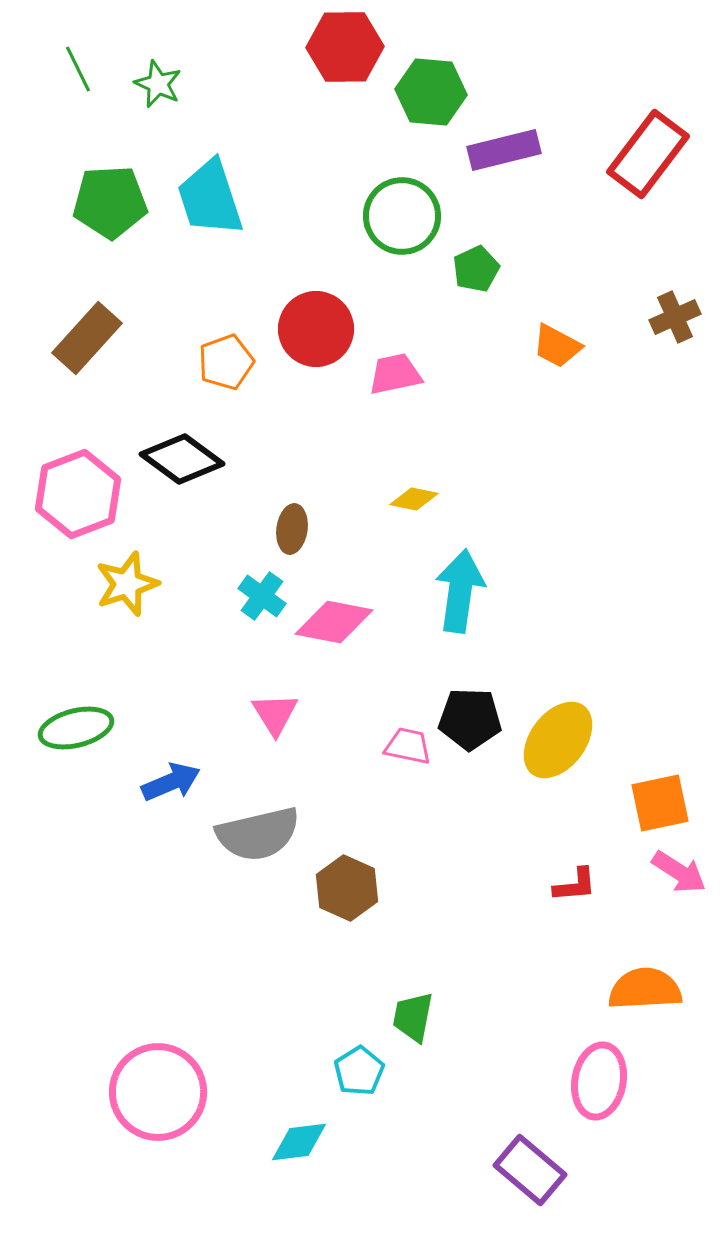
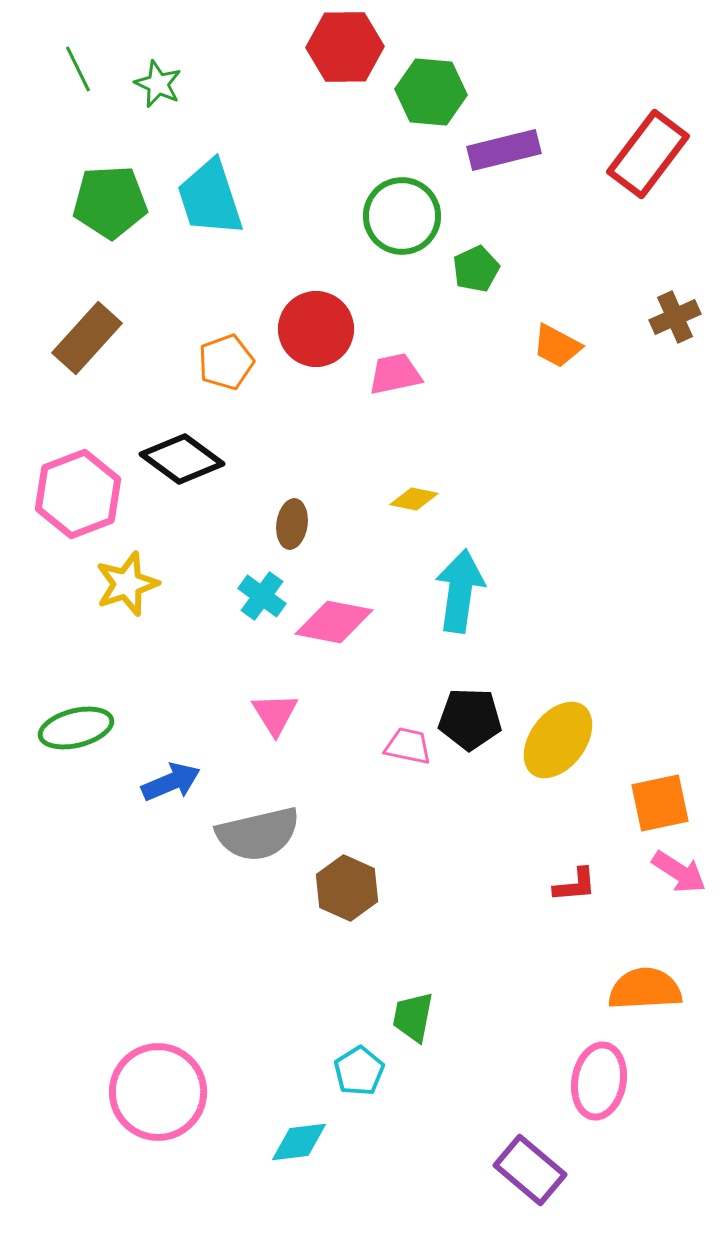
brown ellipse at (292, 529): moved 5 px up
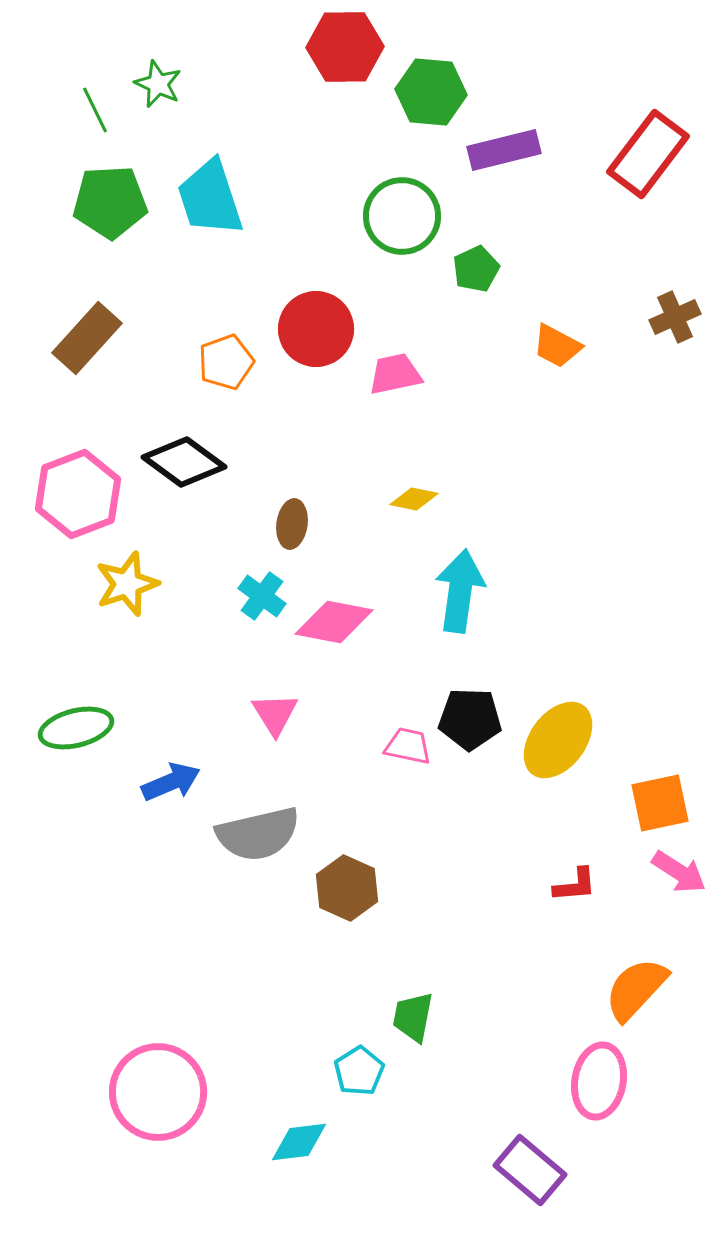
green line at (78, 69): moved 17 px right, 41 px down
black diamond at (182, 459): moved 2 px right, 3 px down
orange semicircle at (645, 989): moved 9 px left; rotated 44 degrees counterclockwise
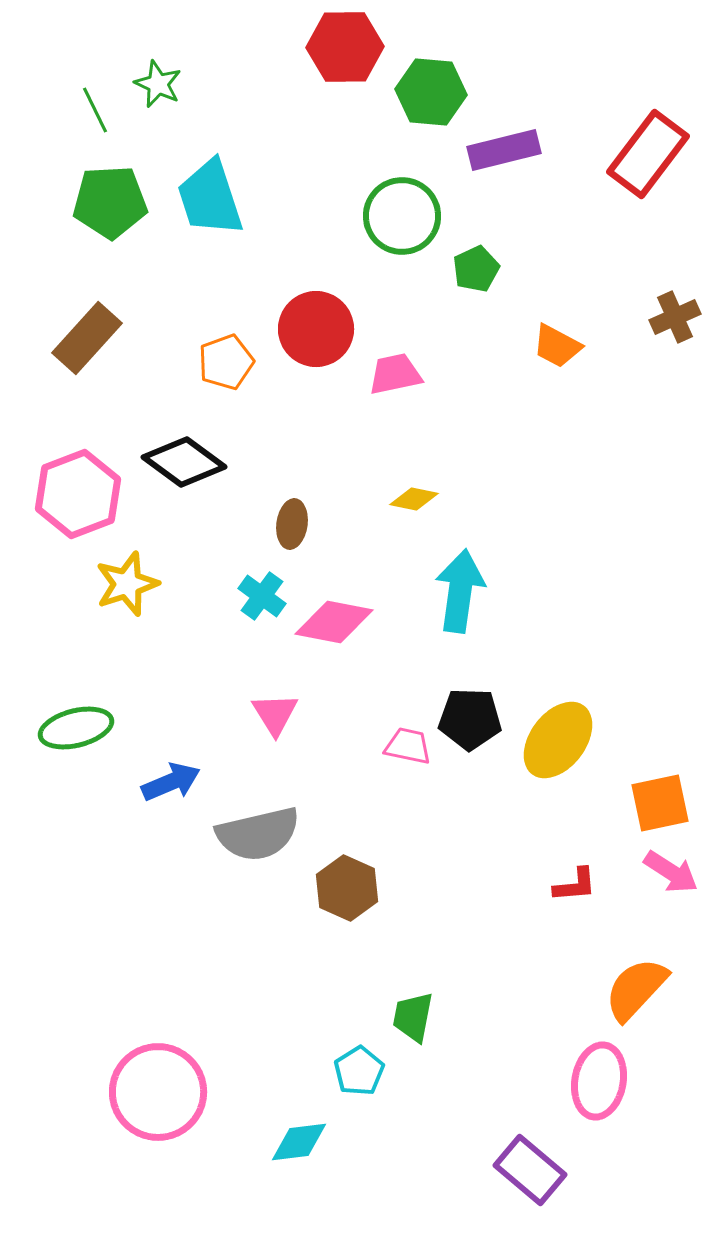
pink arrow at (679, 872): moved 8 px left
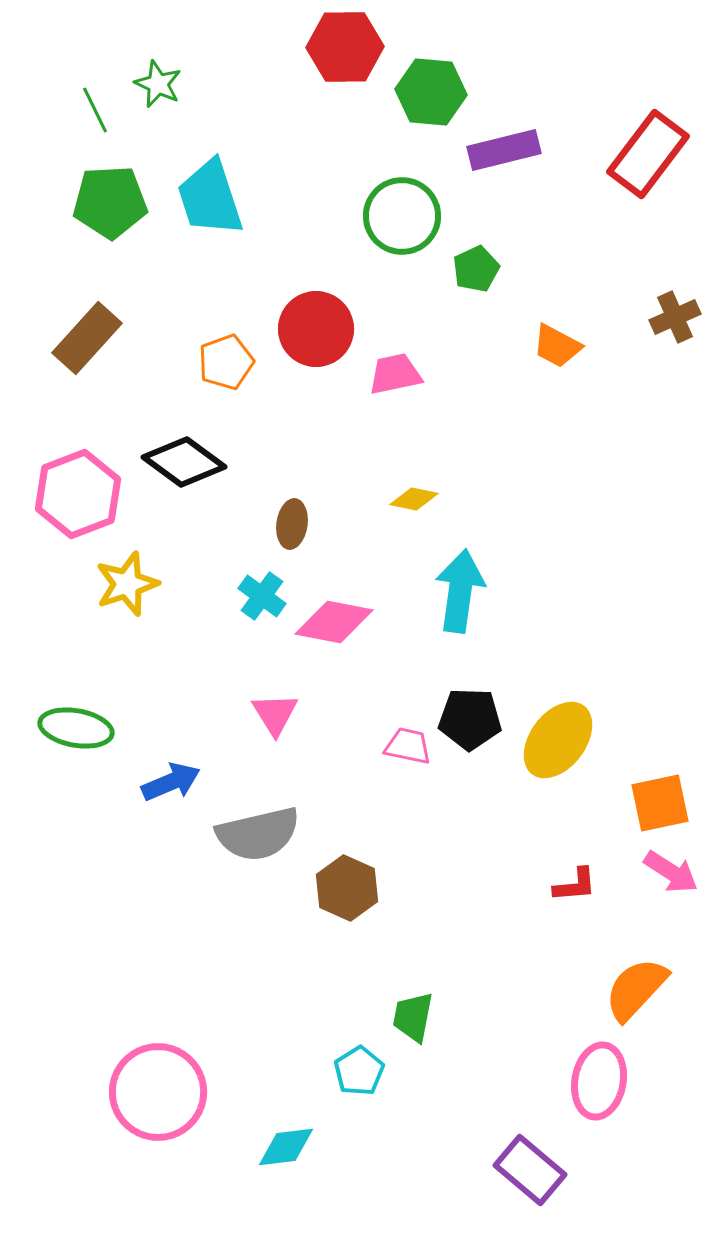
green ellipse at (76, 728): rotated 24 degrees clockwise
cyan diamond at (299, 1142): moved 13 px left, 5 px down
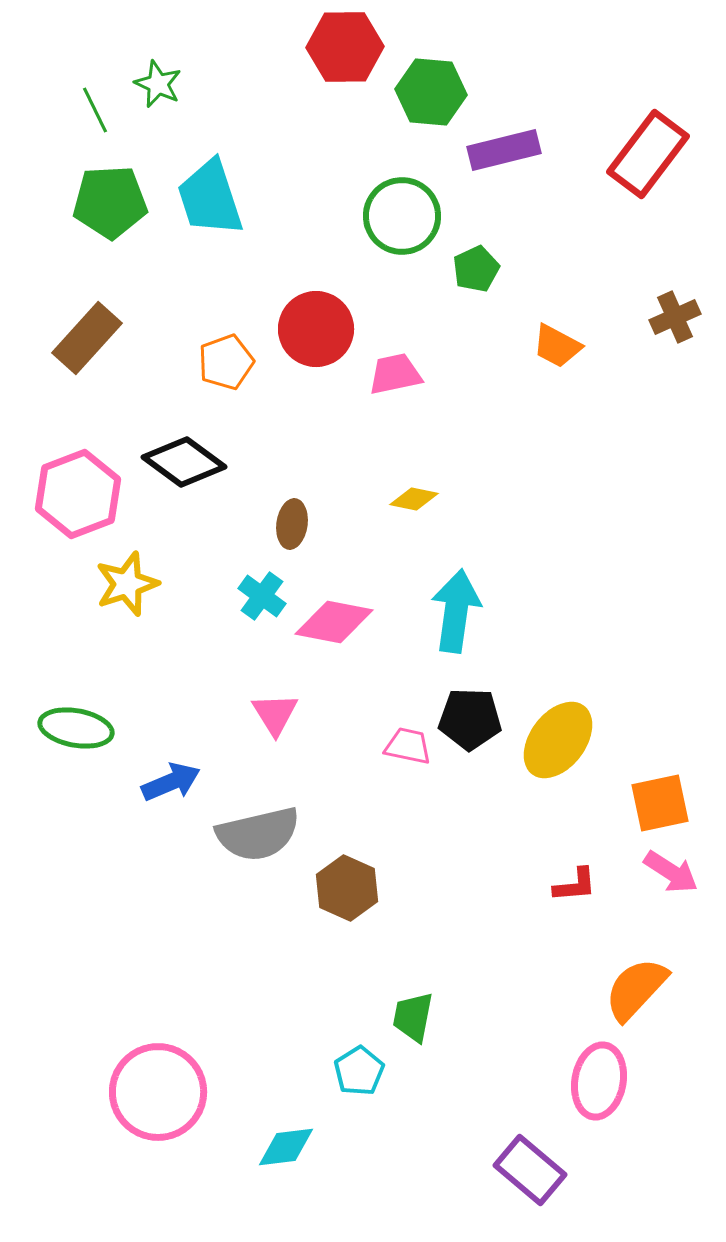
cyan arrow at (460, 591): moved 4 px left, 20 px down
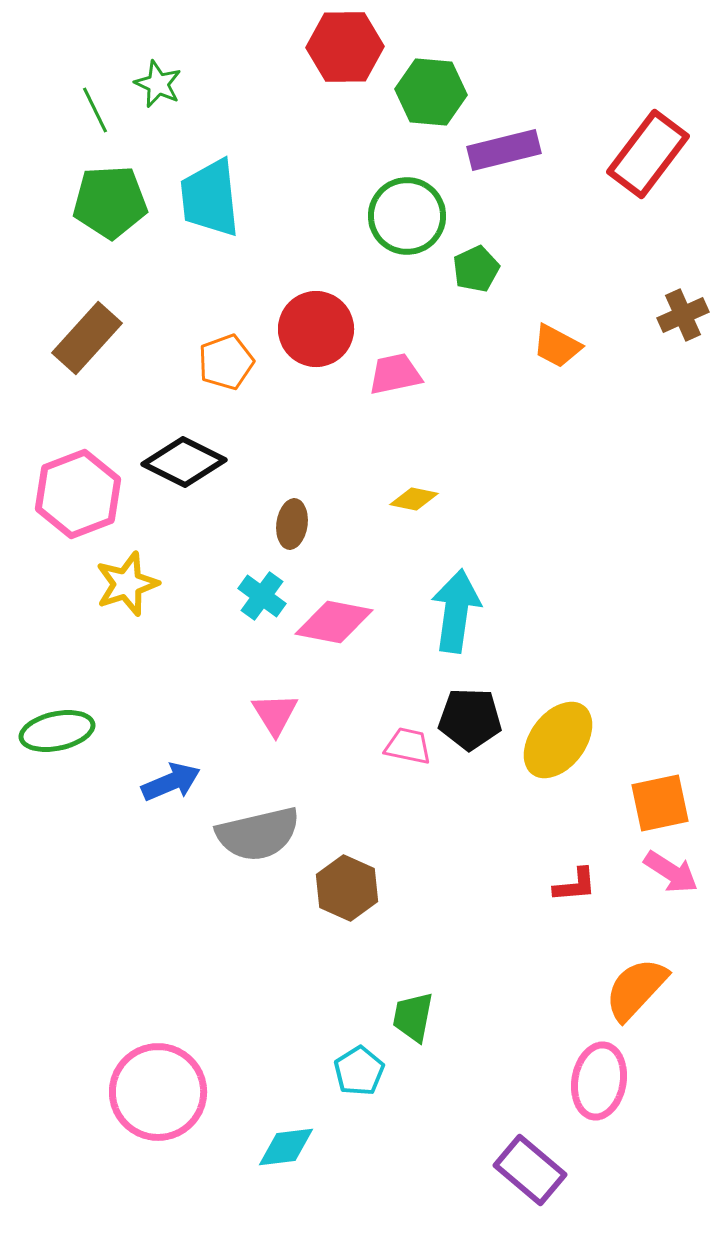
cyan trapezoid at (210, 198): rotated 12 degrees clockwise
green circle at (402, 216): moved 5 px right
brown cross at (675, 317): moved 8 px right, 2 px up
black diamond at (184, 462): rotated 10 degrees counterclockwise
green ellipse at (76, 728): moved 19 px left, 3 px down; rotated 22 degrees counterclockwise
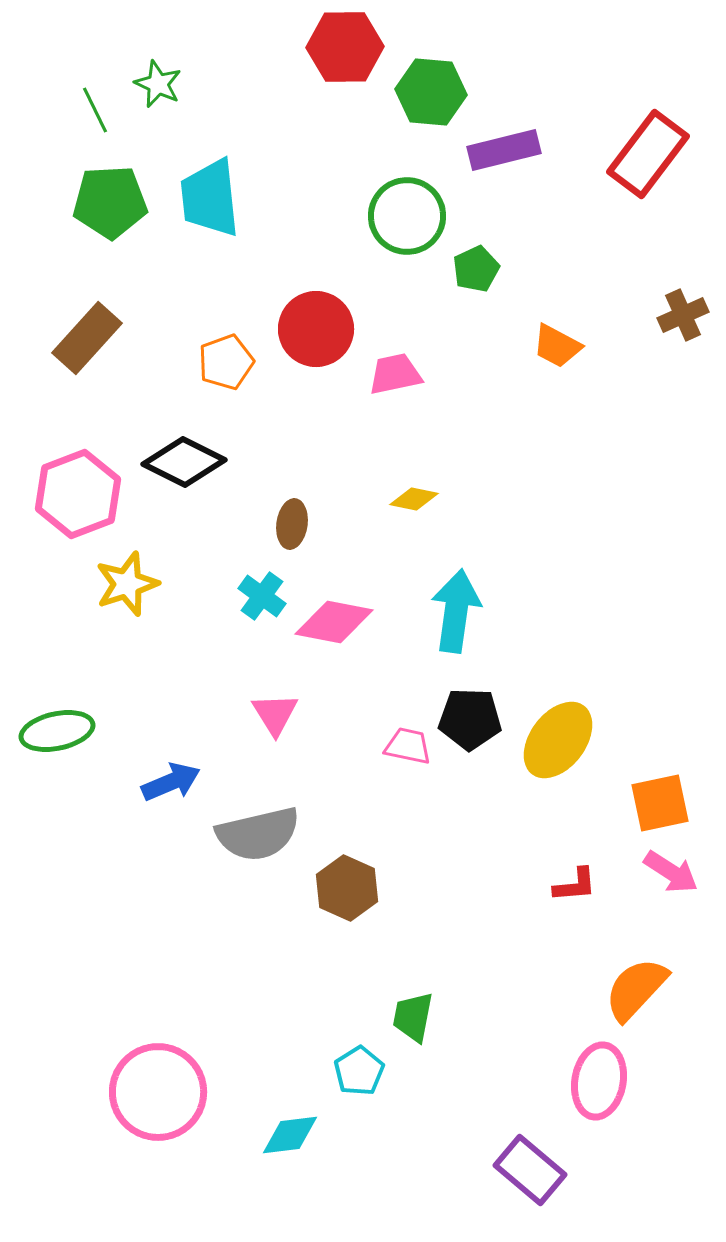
cyan diamond at (286, 1147): moved 4 px right, 12 px up
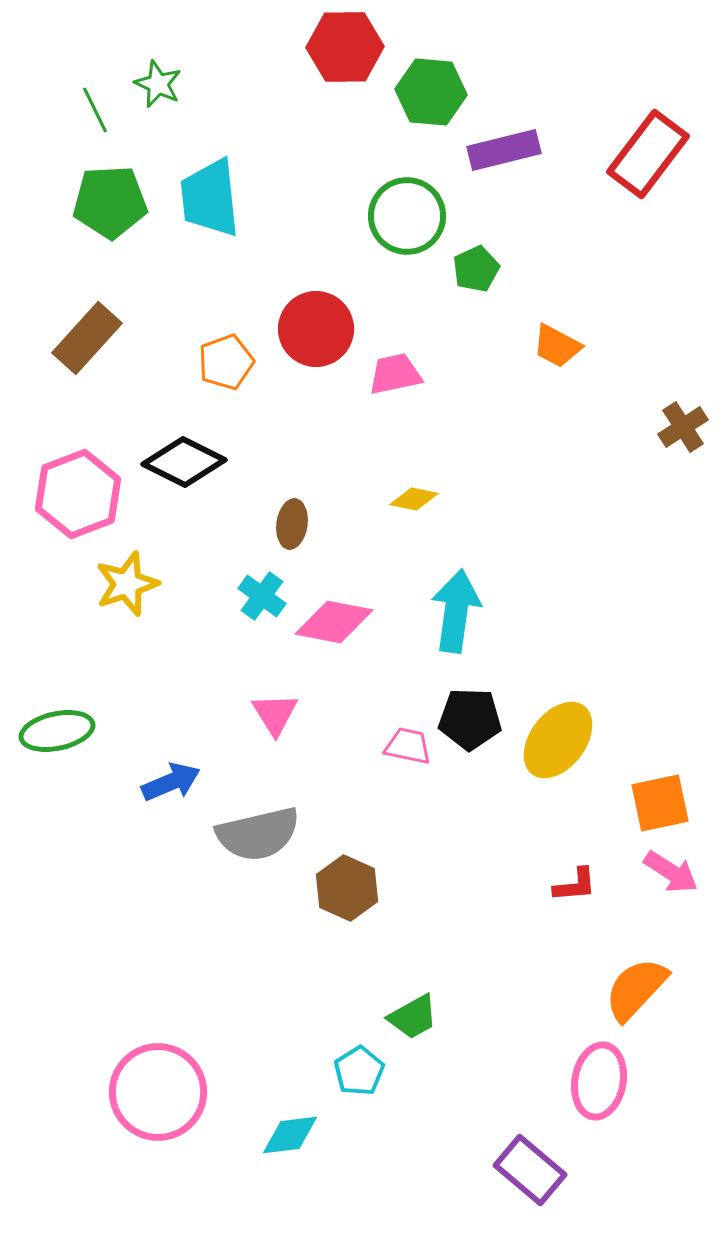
brown cross at (683, 315): moved 112 px down; rotated 9 degrees counterclockwise
green trapezoid at (413, 1017): rotated 130 degrees counterclockwise
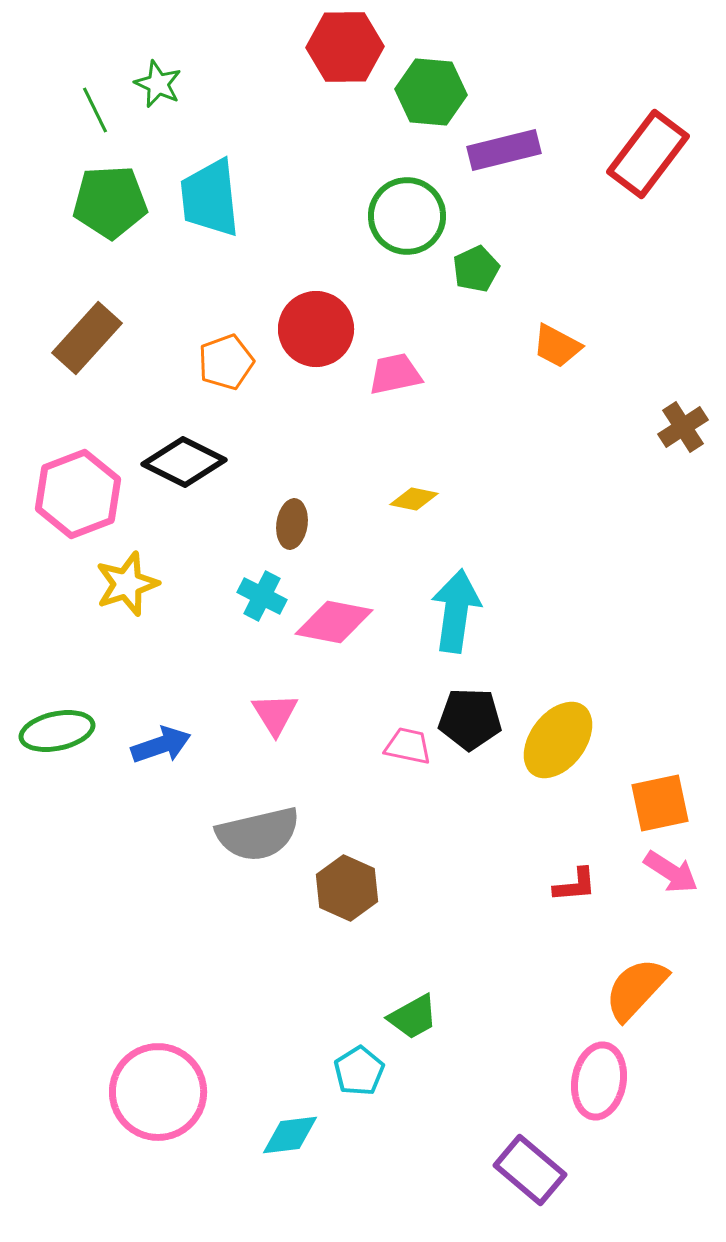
cyan cross at (262, 596): rotated 9 degrees counterclockwise
blue arrow at (171, 782): moved 10 px left, 37 px up; rotated 4 degrees clockwise
